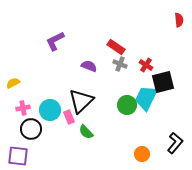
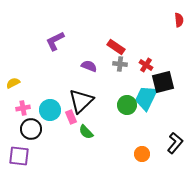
gray cross: rotated 16 degrees counterclockwise
pink rectangle: moved 2 px right
purple square: moved 1 px right
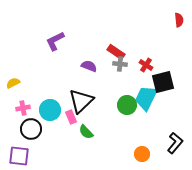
red rectangle: moved 5 px down
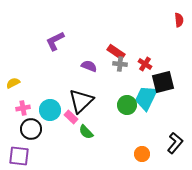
red cross: moved 1 px left, 1 px up
pink rectangle: rotated 24 degrees counterclockwise
